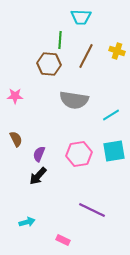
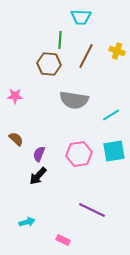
brown semicircle: rotated 21 degrees counterclockwise
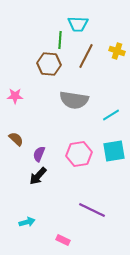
cyan trapezoid: moved 3 px left, 7 px down
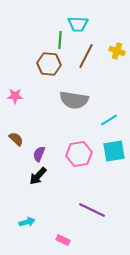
cyan line: moved 2 px left, 5 px down
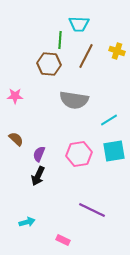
cyan trapezoid: moved 1 px right
black arrow: rotated 18 degrees counterclockwise
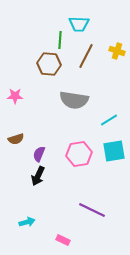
brown semicircle: rotated 119 degrees clockwise
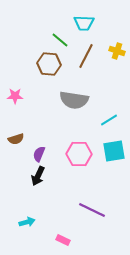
cyan trapezoid: moved 5 px right, 1 px up
green line: rotated 54 degrees counterclockwise
pink hexagon: rotated 10 degrees clockwise
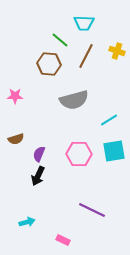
gray semicircle: rotated 24 degrees counterclockwise
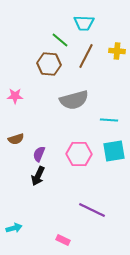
yellow cross: rotated 14 degrees counterclockwise
cyan line: rotated 36 degrees clockwise
cyan arrow: moved 13 px left, 6 px down
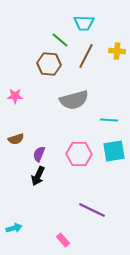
pink rectangle: rotated 24 degrees clockwise
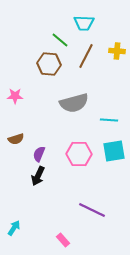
gray semicircle: moved 3 px down
cyan arrow: rotated 42 degrees counterclockwise
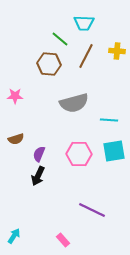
green line: moved 1 px up
cyan arrow: moved 8 px down
